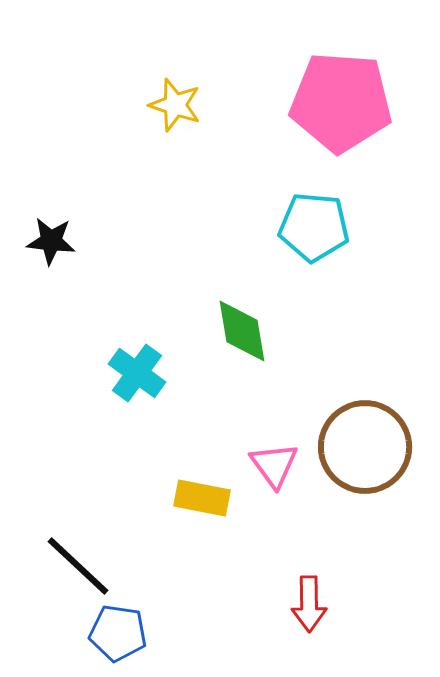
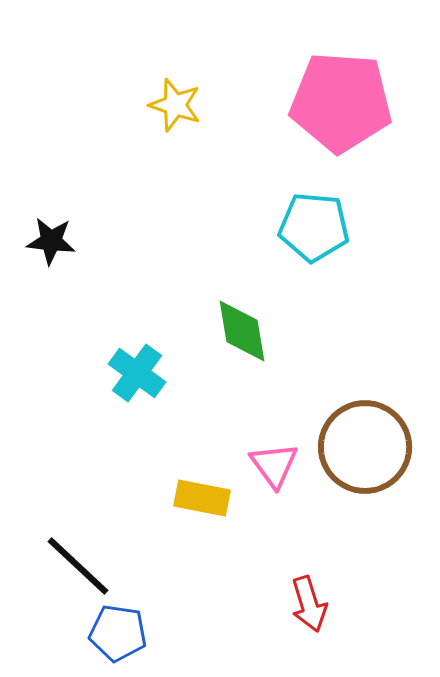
red arrow: rotated 16 degrees counterclockwise
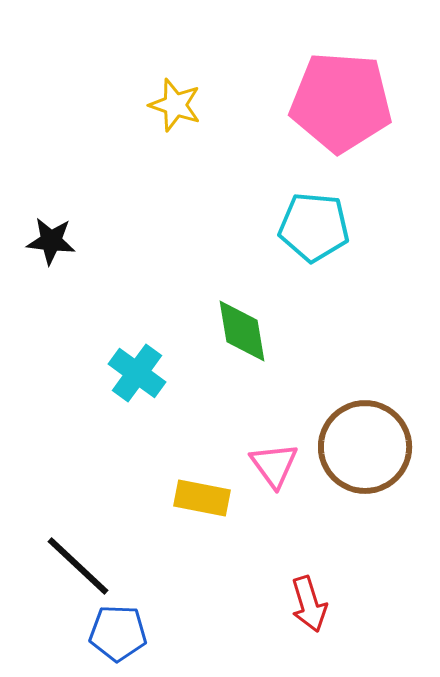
blue pentagon: rotated 6 degrees counterclockwise
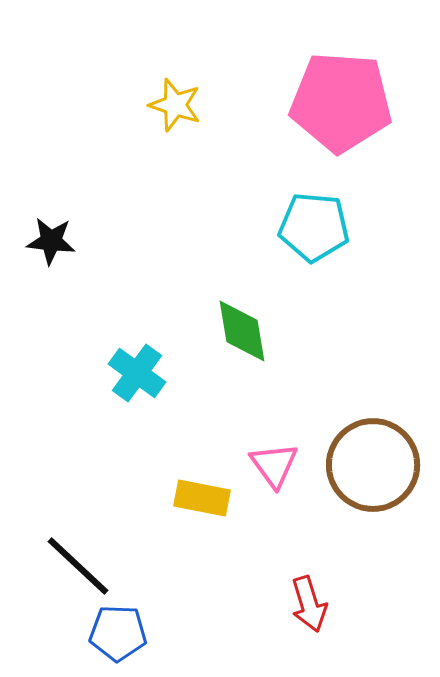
brown circle: moved 8 px right, 18 px down
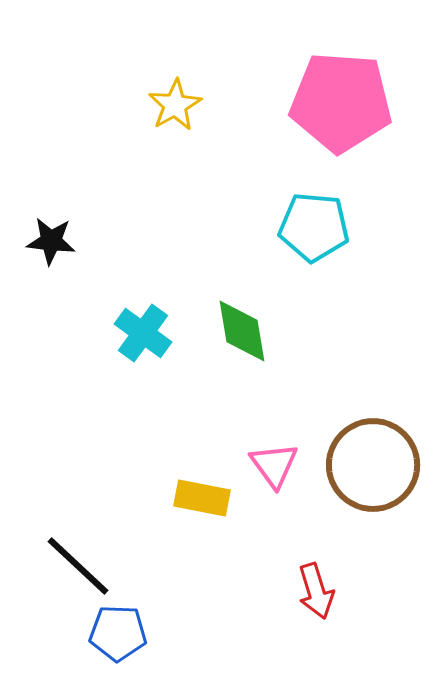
yellow star: rotated 24 degrees clockwise
cyan cross: moved 6 px right, 40 px up
red arrow: moved 7 px right, 13 px up
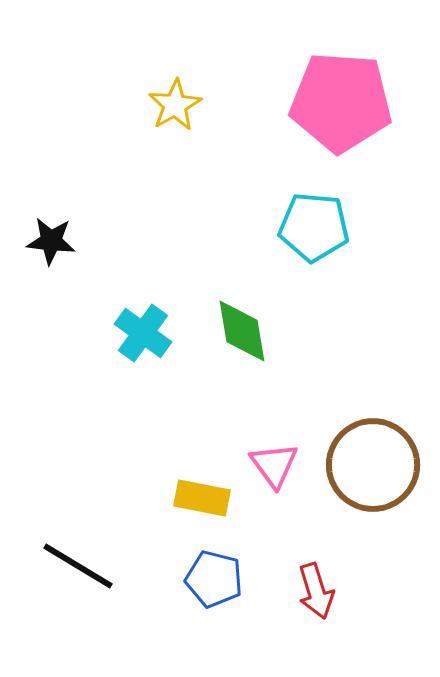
black line: rotated 12 degrees counterclockwise
blue pentagon: moved 96 px right, 54 px up; rotated 12 degrees clockwise
